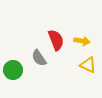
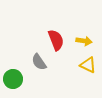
yellow arrow: moved 2 px right
gray semicircle: moved 4 px down
green circle: moved 9 px down
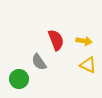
green circle: moved 6 px right
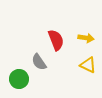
yellow arrow: moved 2 px right, 3 px up
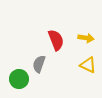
gray semicircle: moved 2 px down; rotated 54 degrees clockwise
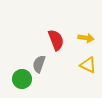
green circle: moved 3 px right
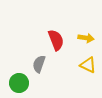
green circle: moved 3 px left, 4 px down
